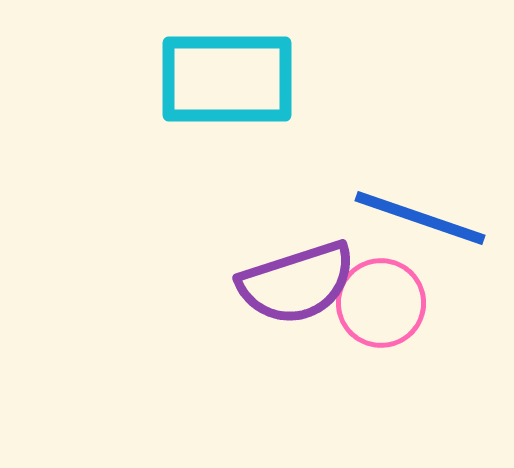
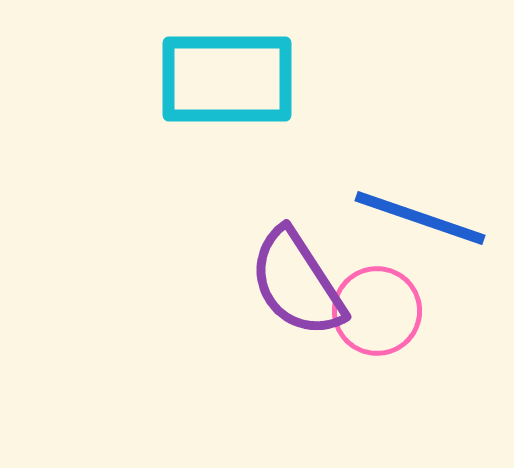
purple semicircle: rotated 75 degrees clockwise
pink circle: moved 4 px left, 8 px down
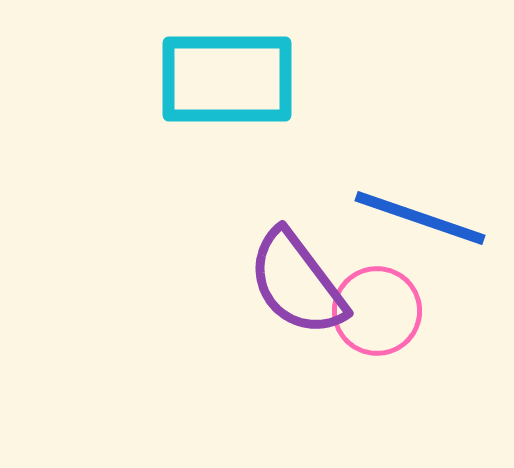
purple semicircle: rotated 4 degrees counterclockwise
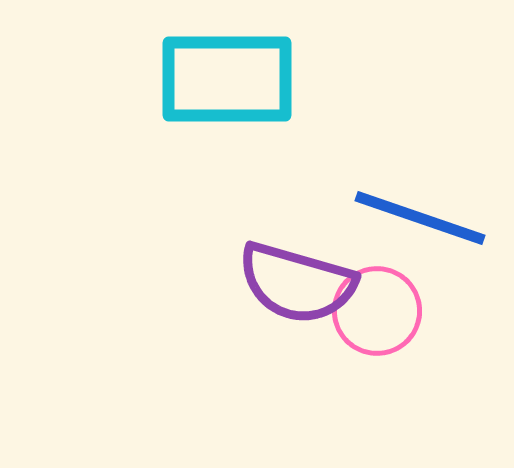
purple semicircle: rotated 37 degrees counterclockwise
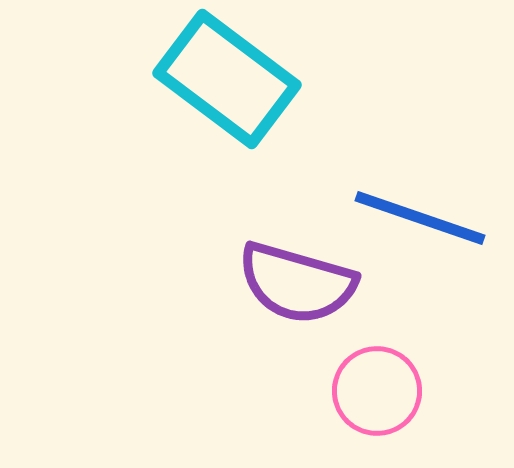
cyan rectangle: rotated 37 degrees clockwise
pink circle: moved 80 px down
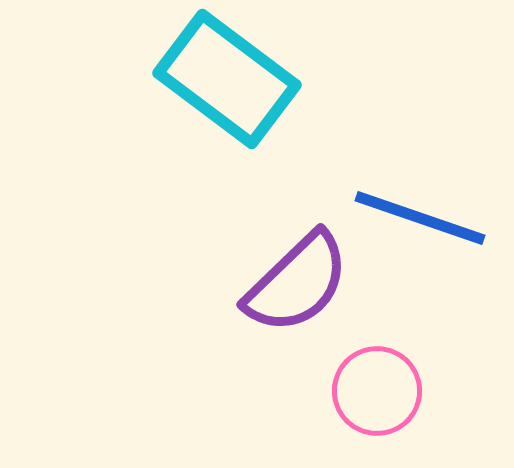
purple semicircle: rotated 60 degrees counterclockwise
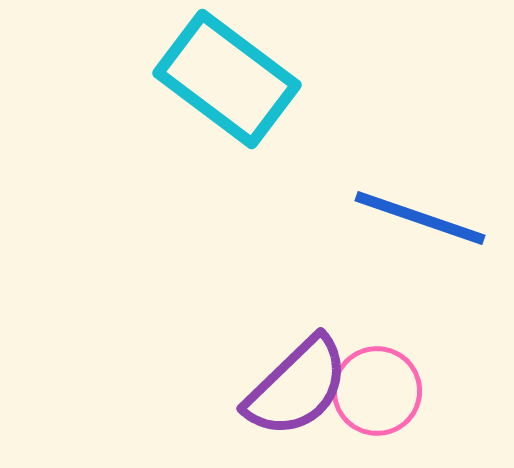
purple semicircle: moved 104 px down
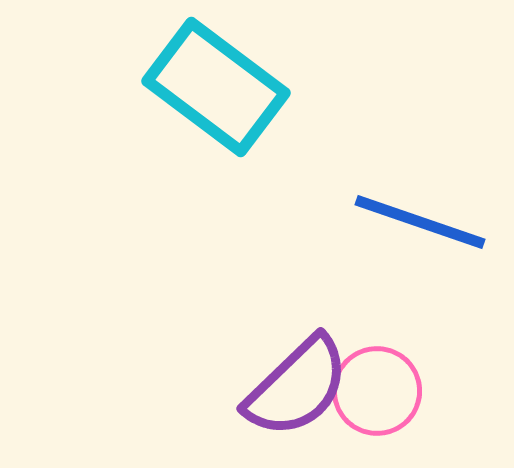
cyan rectangle: moved 11 px left, 8 px down
blue line: moved 4 px down
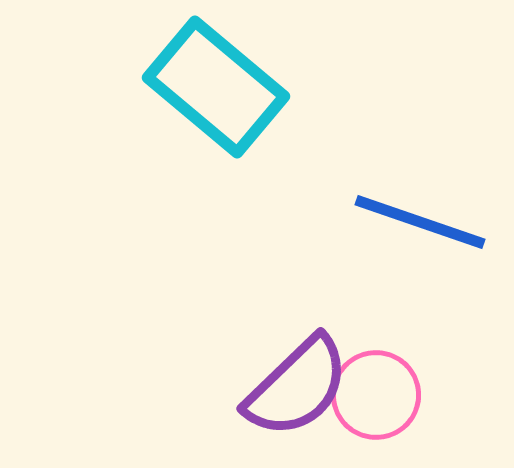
cyan rectangle: rotated 3 degrees clockwise
pink circle: moved 1 px left, 4 px down
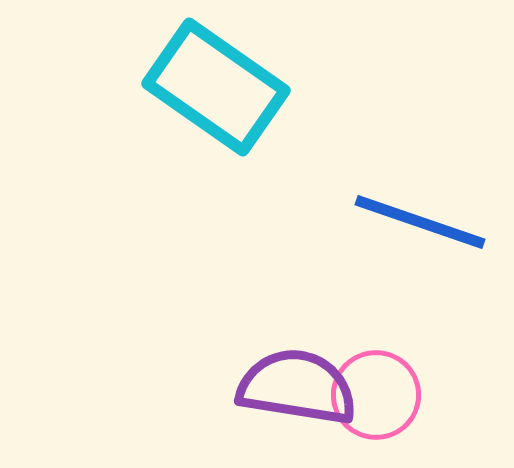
cyan rectangle: rotated 5 degrees counterclockwise
purple semicircle: rotated 127 degrees counterclockwise
